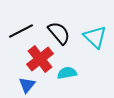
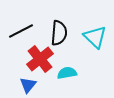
black semicircle: rotated 45 degrees clockwise
blue triangle: moved 1 px right
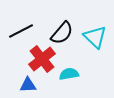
black semicircle: moved 3 px right; rotated 35 degrees clockwise
red cross: moved 2 px right
cyan semicircle: moved 2 px right, 1 px down
blue triangle: rotated 48 degrees clockwise
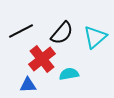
cyan triangle: rotated 35 degrees clockwise
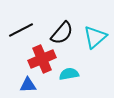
black line: moved 1 px up
red cross: rotated 16 degrees clockwise
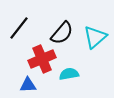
black line: moved 2 px left, 2 px up; rotated 25 degrees counterclockwise
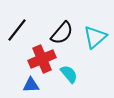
black line: moved 2 px left, 2 px down
cyan semicircle: rotated 60 degrees clockwise
blue triangle: moved 3 px right
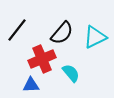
cyan triangle: rotated 15 degrees clockwise
cyan semicircle: moved 2 px right, 1 px up
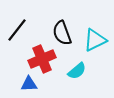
black semicircle: rotated 120 degrees clockwise
cyan triangle: moved 3 px down
cyan semicircle: moved 6 px right, 2 px up; rotated 90 degrees clockwise
blue triangle: moved 2 px left, 1 px up
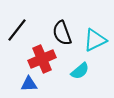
cyan semicircle: moved 3 px right
